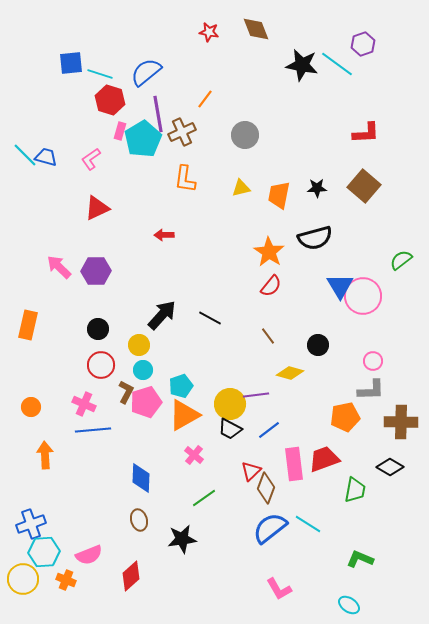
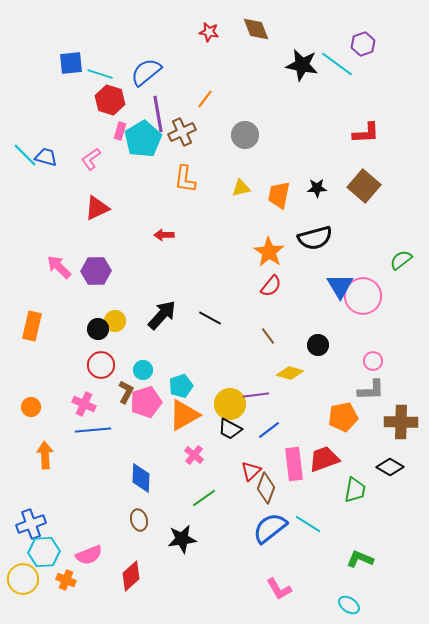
orange rectangle at (28, 325): moved 4 px right, 1 px down
yellow circle at (139, 345): moved 24 px left, 24 px up
orange pentagon at (345, 417): moved 2 px left
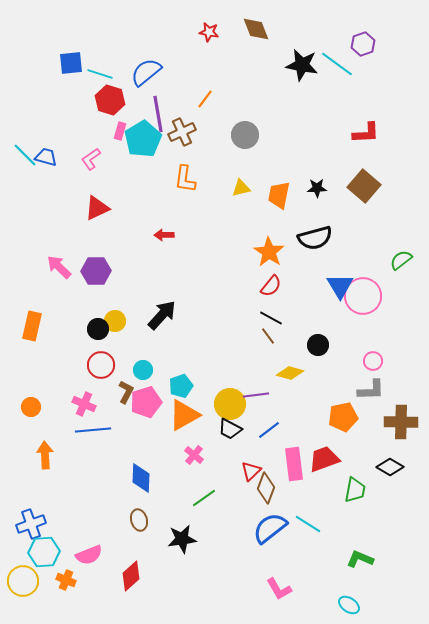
black line at (210, 318): moved 61 px right
yellow circle at (23, 579): moved 2 px down
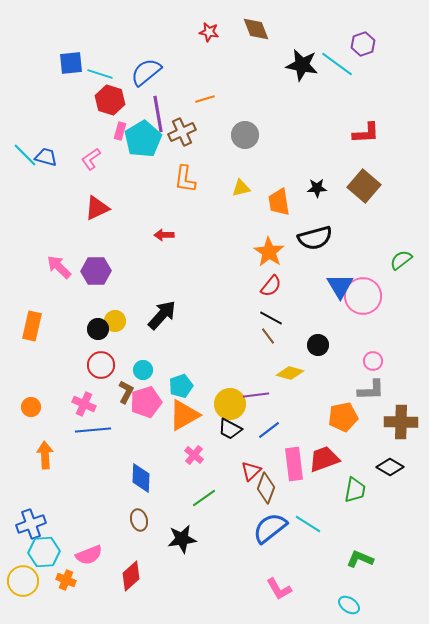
orange line at (205, 99): rotated 36 degrees clockwise
orange trapezoid at (279, 195): moved 7 px down; rotated 20 degrees counterclockwise
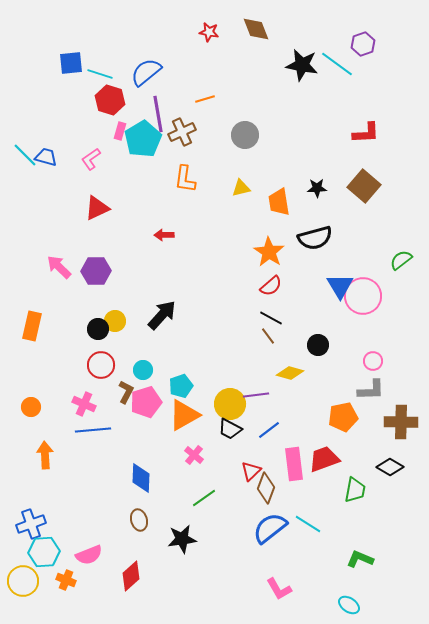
red semicircle at (271, 286): rotated 10 degrees clockwise
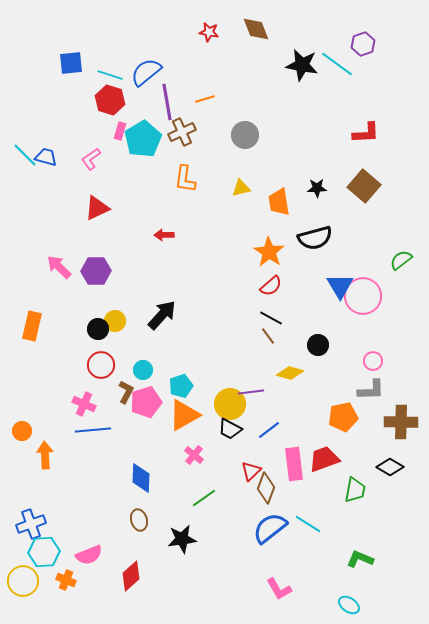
cyan line at (100, 74): moved 10 px right, 1 px down
purple line at (158, 114): moved 9 px right, 12 px up
purple line at (256, 395): moved 5 px left, 3 px up
orange circle at (31, 407): moved 9 px left, 24 px down
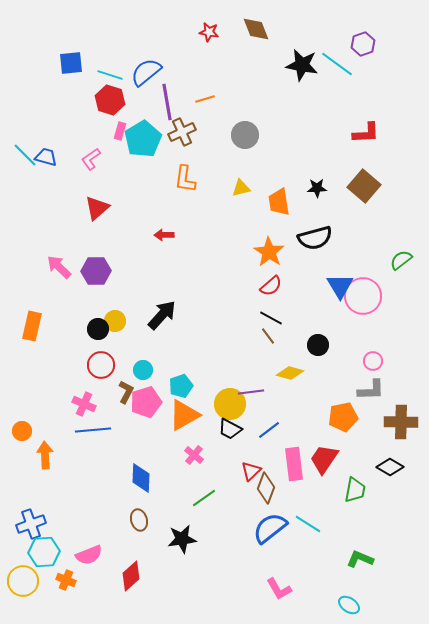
red triangle at (97, 208): rotated 16 degrees counterclockwise
red trapezoid at (324, 459): rotated 36 degrees counterclockwise
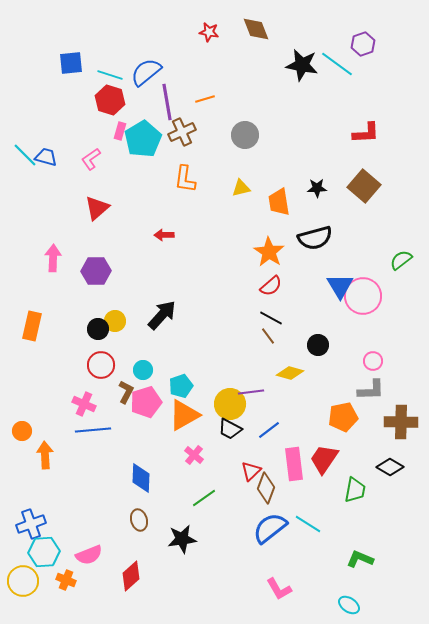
pink arrow at (59, 267): moved 6 px left, 9 px up; rotated 48 degrees clockwise
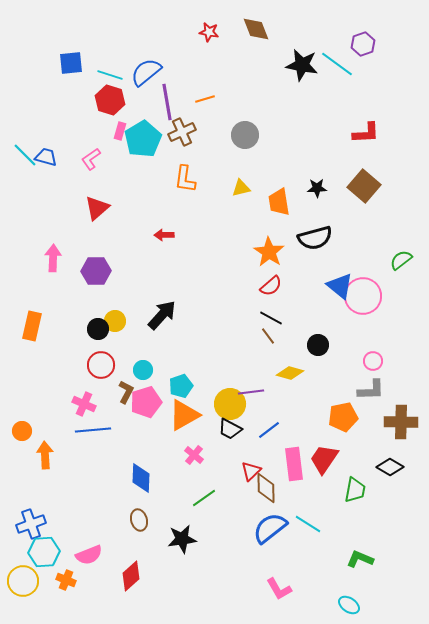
blue triangle at (340, 286): rotated 20 degrees counterclockwise
brown diamond at (266, 488): rotated 20 degrees counterclockwise
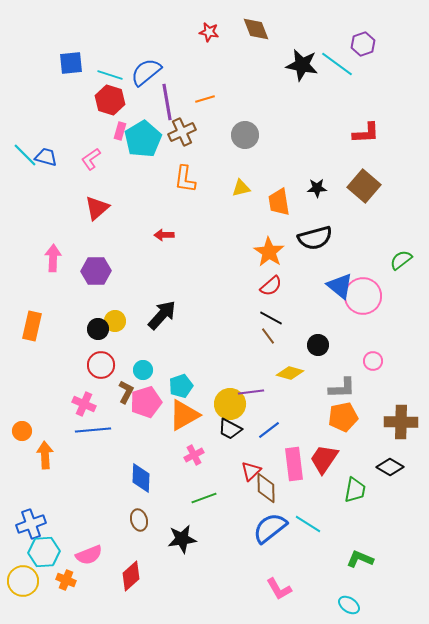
gray L-shape at (371, 390): moved 29 px left, 2 px up
pink cross at (194, 455): rotated 24 degrees clockwise
green line at (204, 498): rotated 15 degrees clockwise
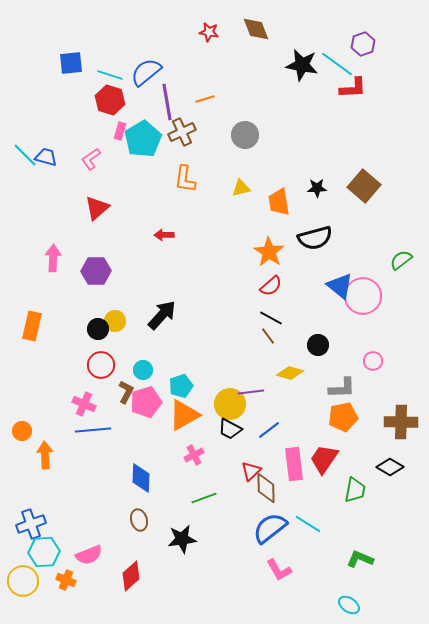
red L-shape at (366, 133): moved 13 px left, 45 px up
pink L-shape at (279, 589): moved 19 px up
